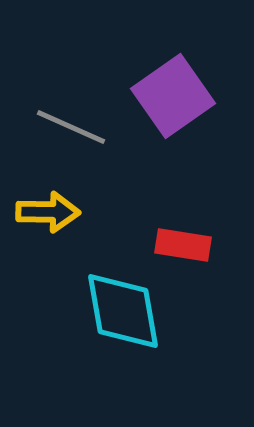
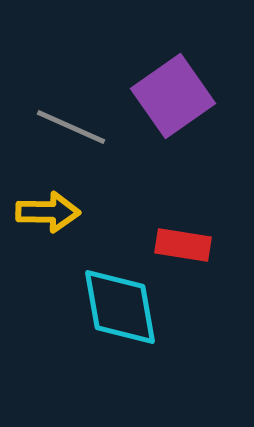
cyan diamond: moved 3 px left, 4 px up
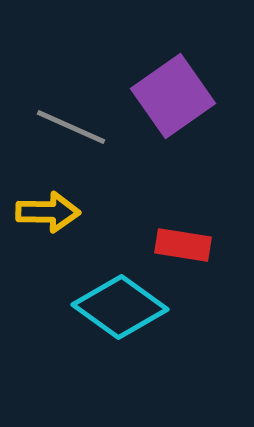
cyan diamond: rotated 44 degrees counterclockwise
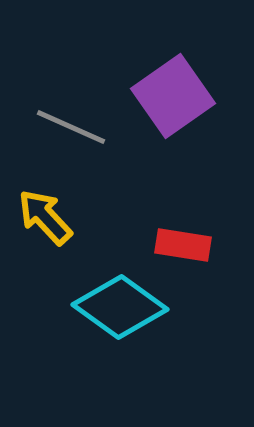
yellow arrow: moved 3 px left, 5 px down; rotated 134 degrees counterclockwise
